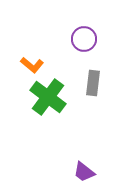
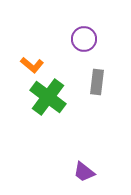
gray rectangle: moved 4 px right, 1 px up
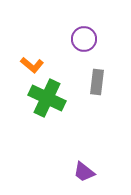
green cross: moved 1 px left, 1 px down; rotated 12 degrees counterclockwise
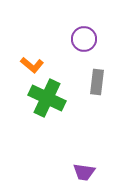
purple trapezoid: rotated 30 degrees counterclockwise
